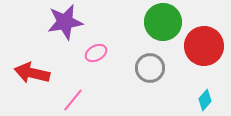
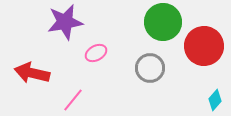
cyan diamond: moved 10 px right
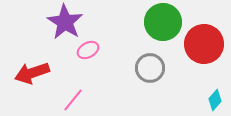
purple star: rotated 30 degrees counterclockwise
red circle: moved 2 px up
pink ellipse: moved 8 px left, 3 px up
red arrow: rotated 32 degrees counterclockwise
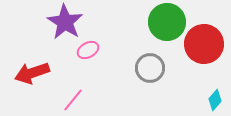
green circle: moved 4 px right
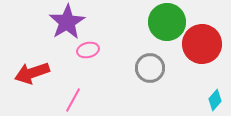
purple star: moved 2 px right; rotated 9 degrees clockwise
red circle: moved 2 px left
pink ellipse: rotated 15 degrees clockwise
pink line: rotated 10 degrees counterclockwise
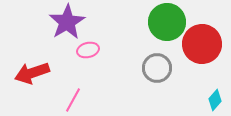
gray circle: moved 7 px right
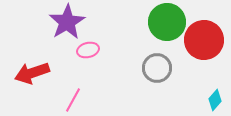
red circle: moved 2 px right, 4 px up
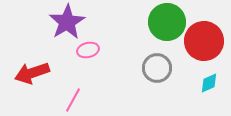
red circle: moved 1 px down
cyan diamond: moved 6 px left, 17 px up; rotated 25 degrees clockwise
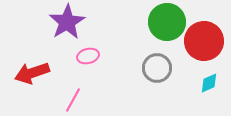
pink ellipse: moved 6 px down
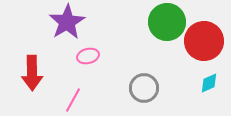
gray circle: moved 13 px left, 20 px down
red arrow: rotated 72 degrees counterclockwise
